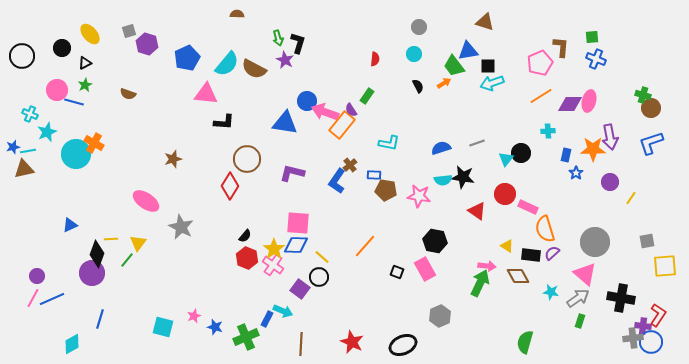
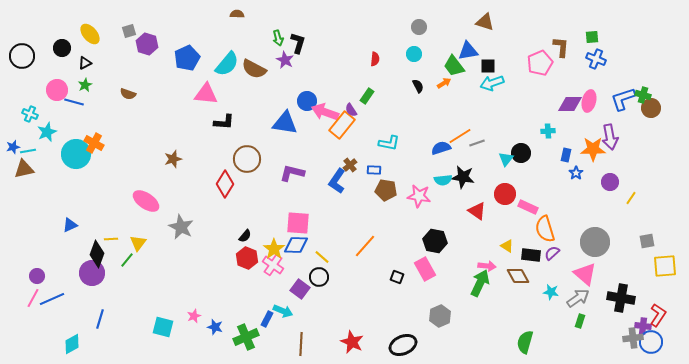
orange line at (541, 96): moved 81 px left, 40 px down
blue L-shape at (651, 143): moved 28 px left, 44 px up
blue rectangle at (374, 175): moved 5 px up
red diamond at (230, 186): moved 5 px left, 2 px up
black square at (397, 272): moved 5 px down
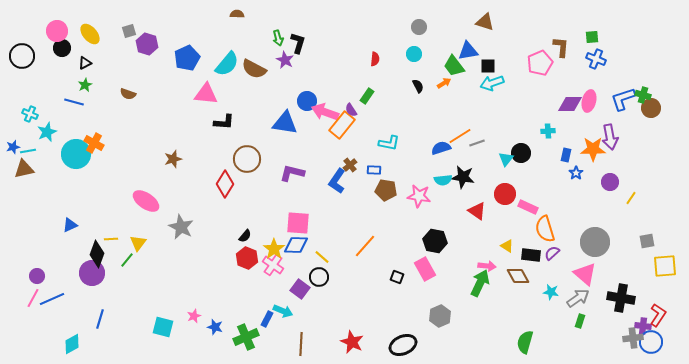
pink circle at (57, 90): moved 59 px up
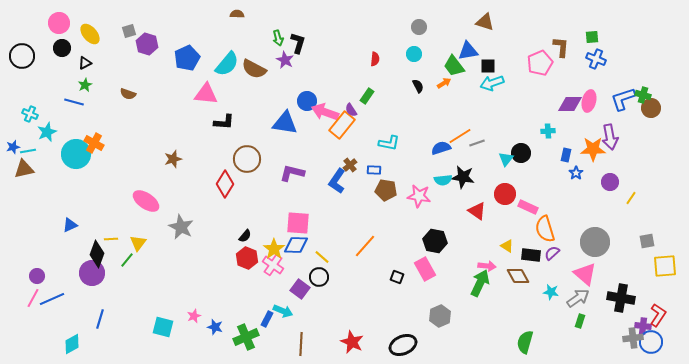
pink circle at (57, 31): moved 2 px right, 8 px up
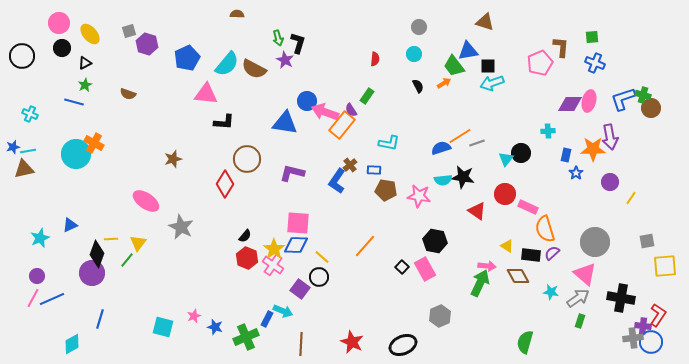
blue cross at (596, 59): moved 1 px left, 4 px down
cyan star at (47, 132): moved 7 px left, 106 px down
black square at (397, 277): moved 5 px right, 10 px up; rotated 24 degrees clockwise
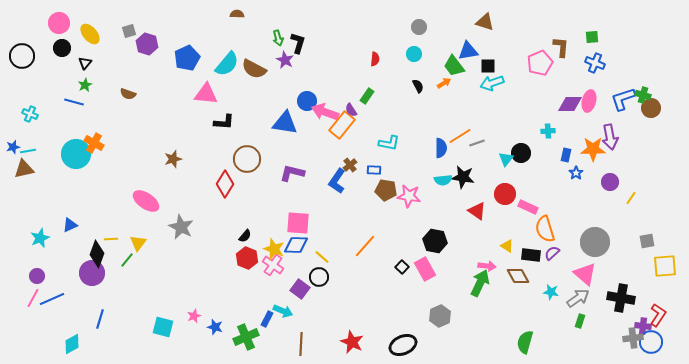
black triangle at (85, 63): rotated 24 degrees counterclockwise
blue semicircle at (441, 148): rotated 108 degrees clockwise
pink star at (419, 196): moved 10 px left
yellow star at (274, 249): rotated 15 degrees counterclockwise
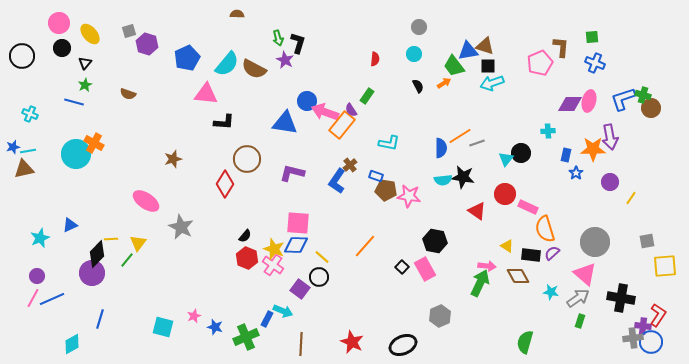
brown triangle at (485, 22): moved 24 px down
blue rectangle at (374, 170): moved 2 px right, 6 px down; rotated 16 degrees clockwise
black diamond at (97, 254): rotated 24 degrees clockwise
